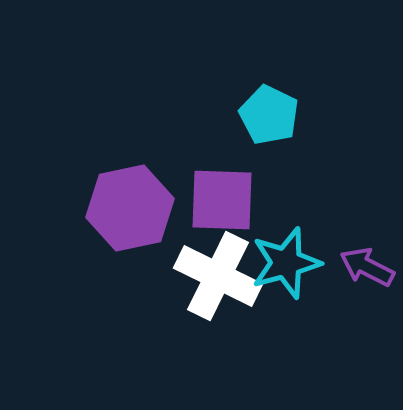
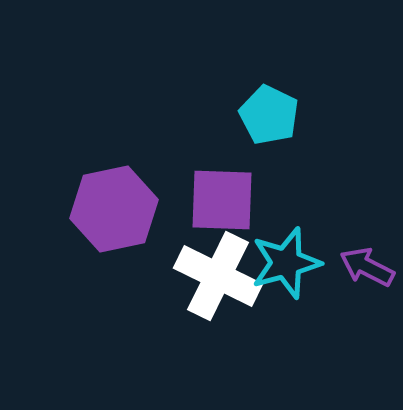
purple hexagon: moved 16 px left, 1 px down
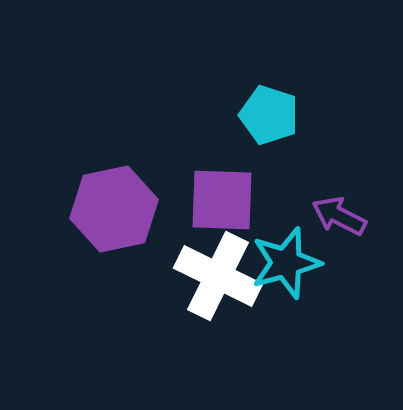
cyan pentagon: rotated 8 degrees counterclockwise
purple arrow: moved 28 px left, 51 px up
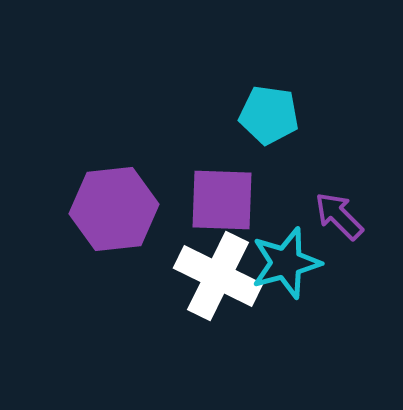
cyan pentagon: rotated 10 degrees counterclockwise
purple hexagon: rotated 6 degrees clockwise
purple arrow: rotated 18 degrees clockwise
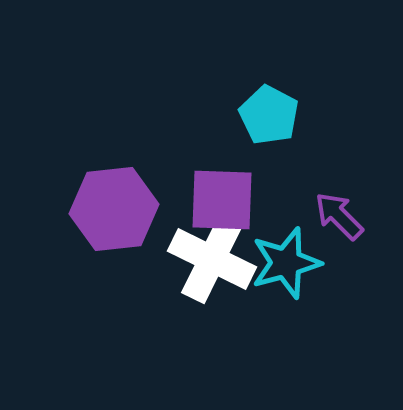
cyan pentagon: rotated 20 degrees clockwise
white cross: moved 6 px left, 17 px up
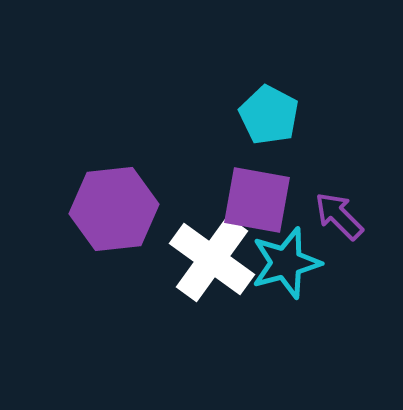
purple square: moved 35 px right; rotated 8 degrees clockwise
white cross: rotated 10 degrees clockwise
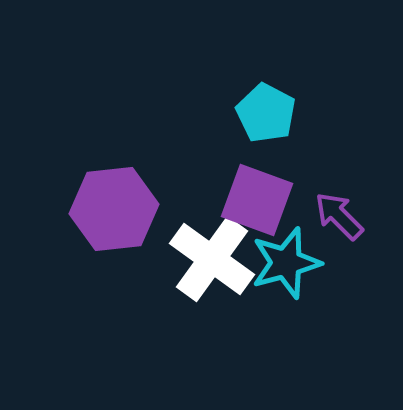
cyan pentagon: moved 3 px left, 2 px up
purple square: rotated 10 degrees clockwise
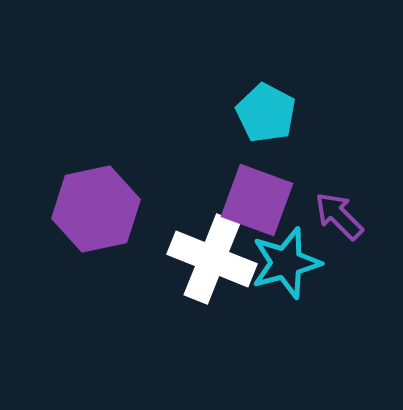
purple hexagon: moved 18 px left; rotated 6 degrees counterclockwise
white cross: rotated 14 degrees counterclockwise
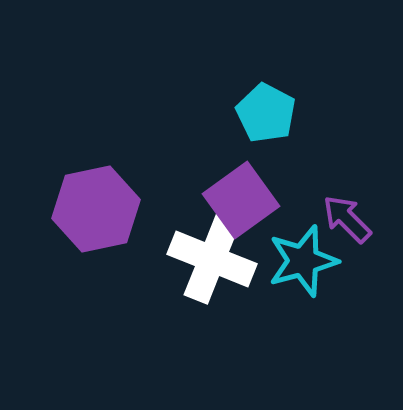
purple square: moved 16 px left; rotated 34 degrees clockwise
purple arrow: moved 8 px right, 3 px down
cyan star: moved 17 px right, 2 px up
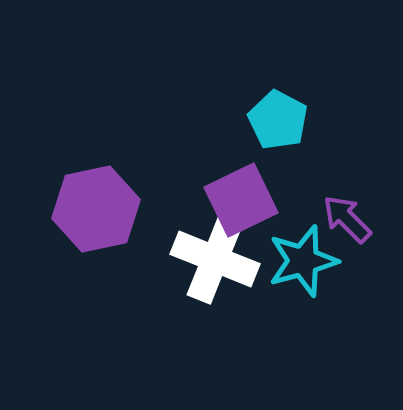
cyan pentagon: moved 12 px right, 7 px down
purple square: rotated 10 degrees clockwise
white cross: moved 3 px right
